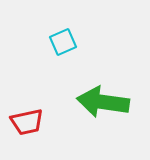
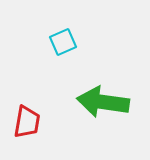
red trapezoid: rotated 68 degrees counterclockwise
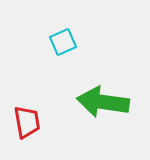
red trapezoid: rotated 20 degrees counterclockwise
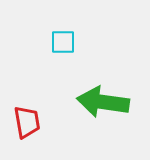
cyan square: rotated 24 degrees clockwise
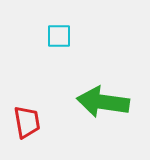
cyan square: moved 4 px left, 6 px up
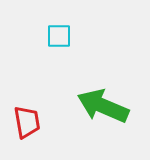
green arrow: moved 4 px down; rotated 15 degrees clockwise
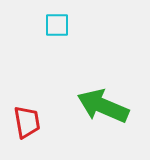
cyan square: moved 2 px left, 11 px up
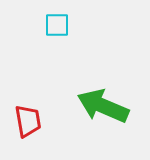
red trapezoid: moved 1 px right, 1 px up
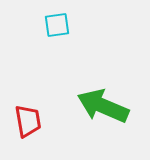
cyan square: rotated 8 degrees counterclockwise
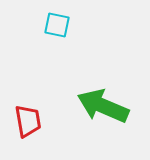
cyan square: rotated 20 degrees clockwise
